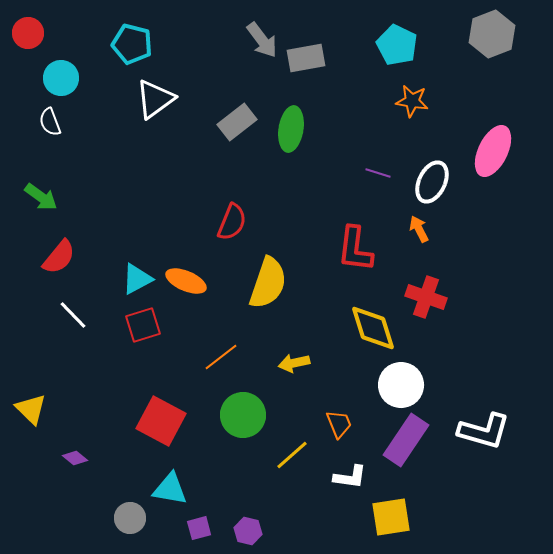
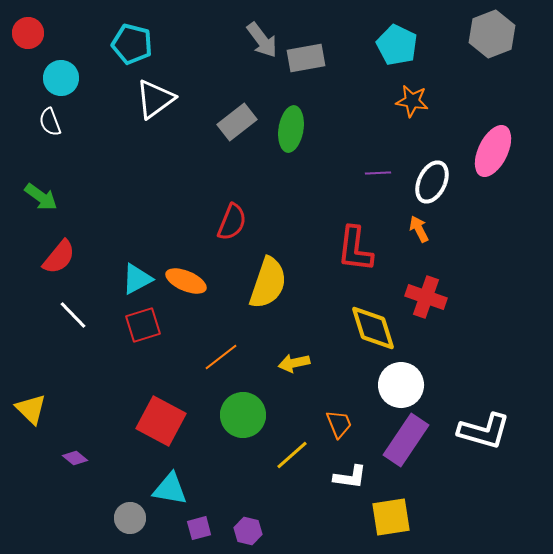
purple line at (378, 173): rotated 20 degrees counterclockwise
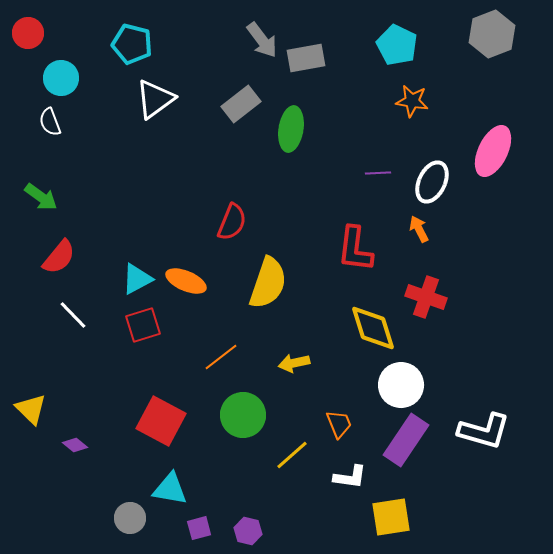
gray rectangle at (237, 122): moved 4 px right, 18 px up
purple diamond at (75, 458): moved 13 px up
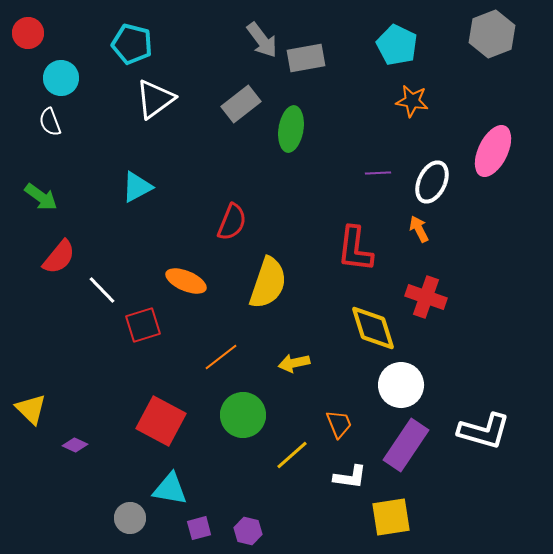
cyan triangle at (137, 279): moved 92 px up
white line at (73, 315): moved 29 px right, 25 px up
purple rectangle at (406, 440): moved 5 px down
purple diamond at (75, 445): rotated 15 degrees counterclockwise
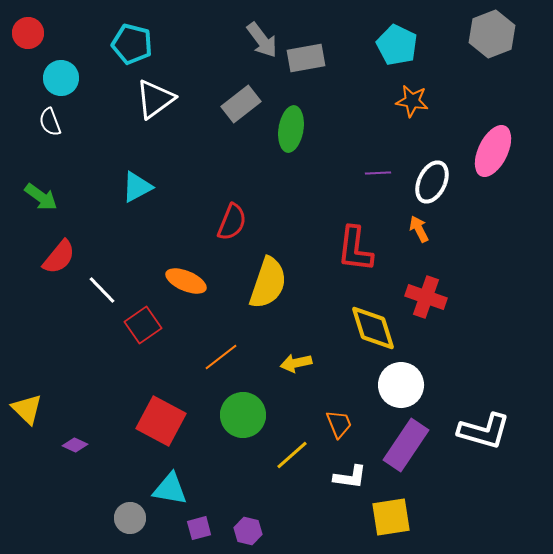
red square at (143, 325): rotated 18 degrees counterclockwise
yellow arrow at (294, 363): moved 2 px right
yellow triangle at (31, 409): moved 4 px left
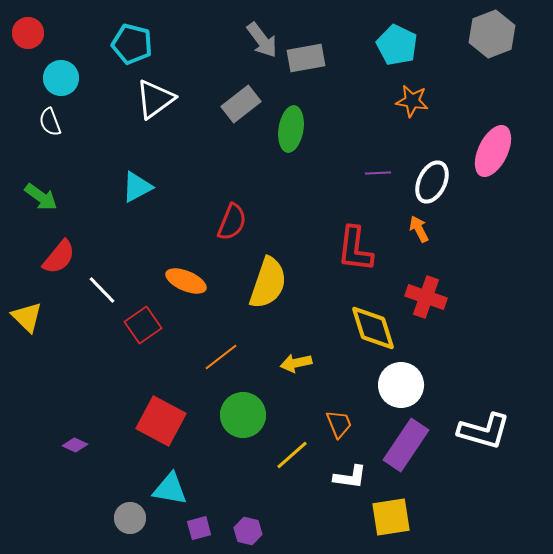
yellow triangle at (27, 409): moved 92 px up
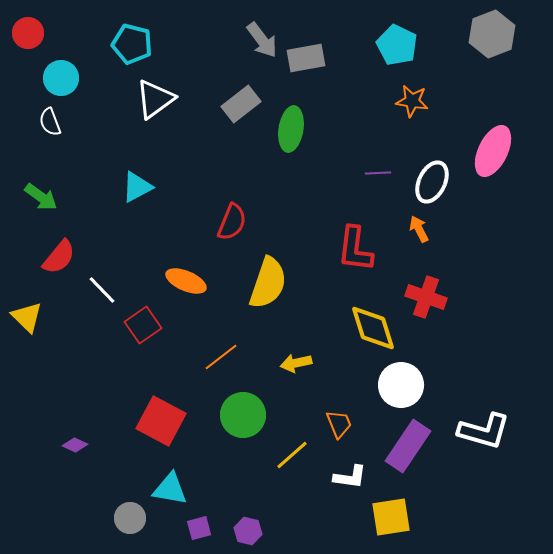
purple rectangle at (406, 445): moved 2 px right, 1 px down
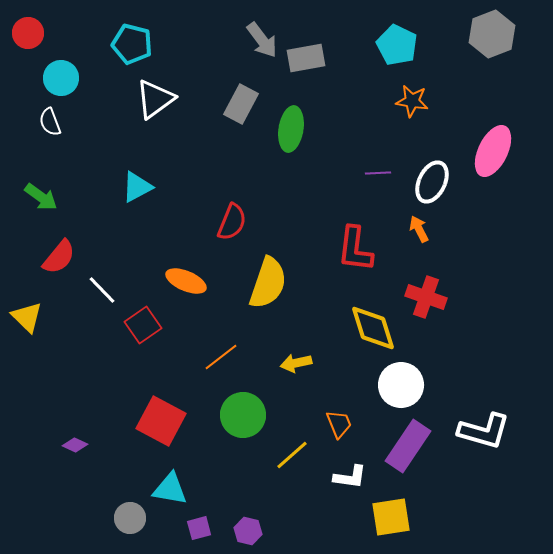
gray rectangle at (241, 104): rotated 24 degrees counterclockwise
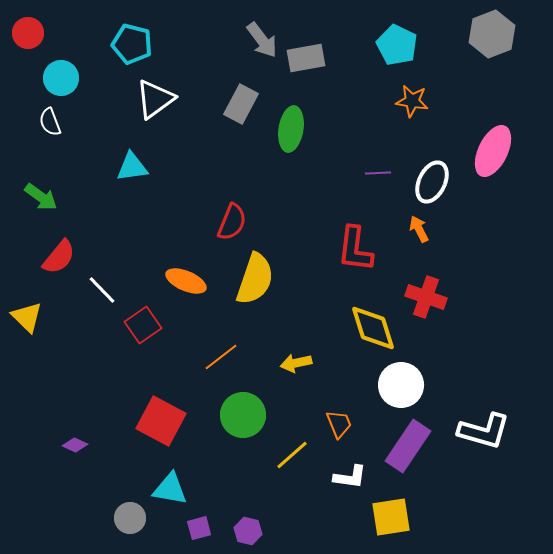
cyan triangle at (137, 187): moved 5 px left, 20 px up; rotated 20 degrees clockwise
yellow semicircle at (268, 283): moved 13 px left, 4 px up
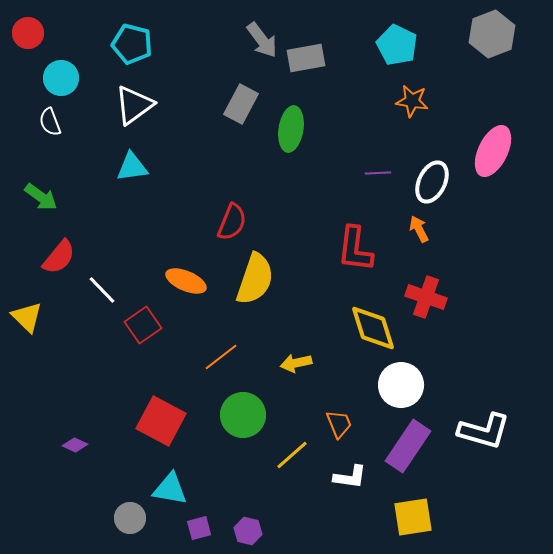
white triangle at (155, 99): moved 21 px left, 6 px down
yellow square at (391, 517): moved 22 px right
